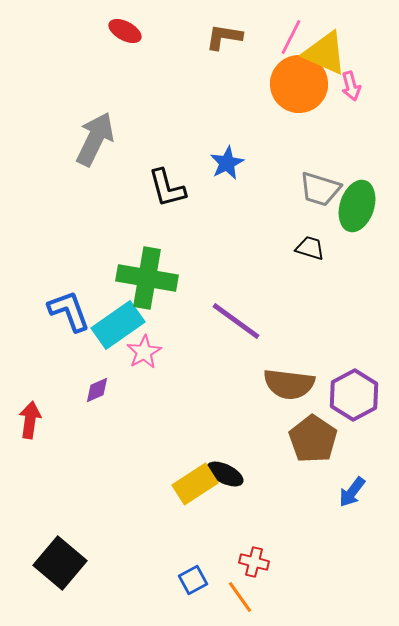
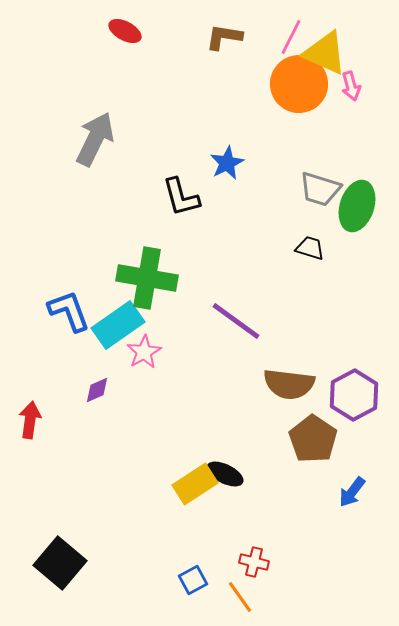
black L-shape: moved 14 px right, 9 px down
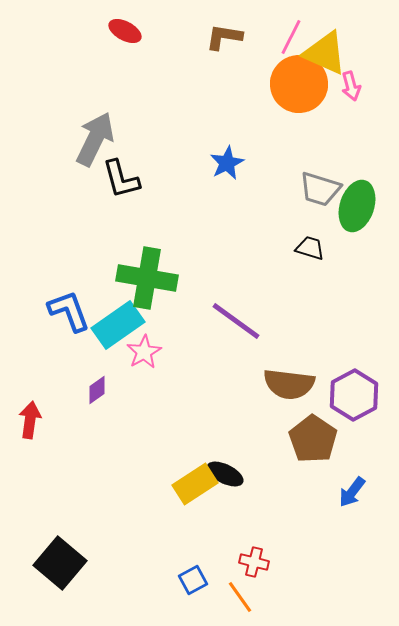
black L-shape: moved 60 px left, 18 px up
purple diamond: rotated 12 degrees counterclockwise
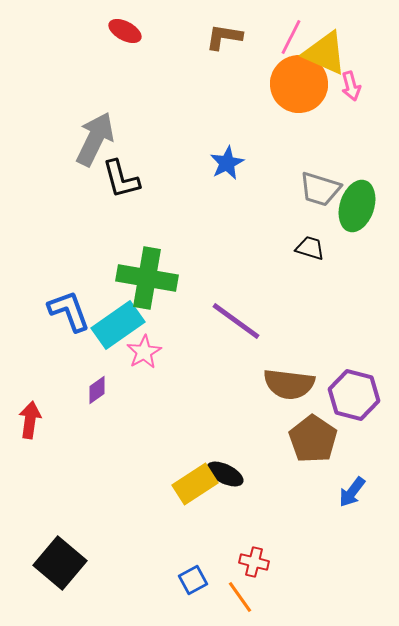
purple hexagon: rotated 18 degrees counterclockwise
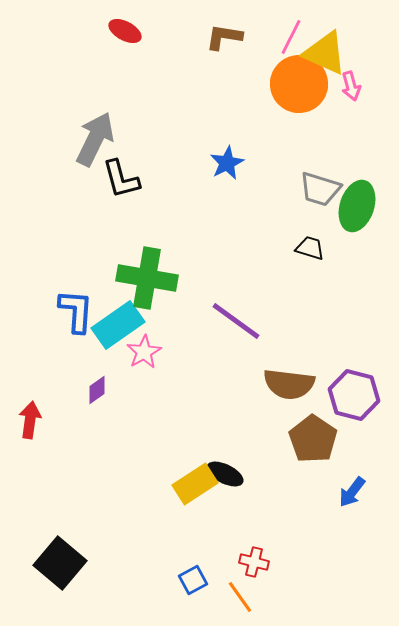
blue L-shape: moved 7 px right; rotated 24 degrees clockwise
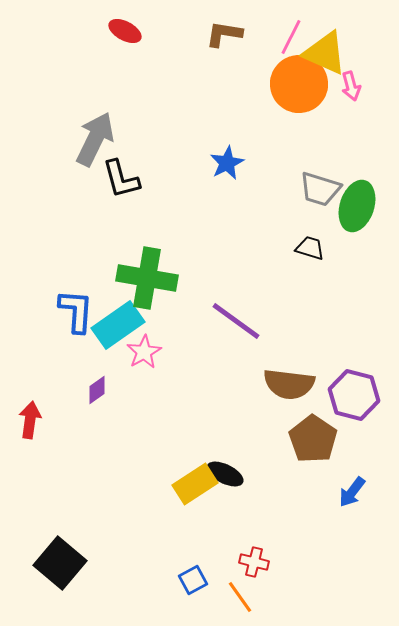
brown L-shape: moved 3 px up
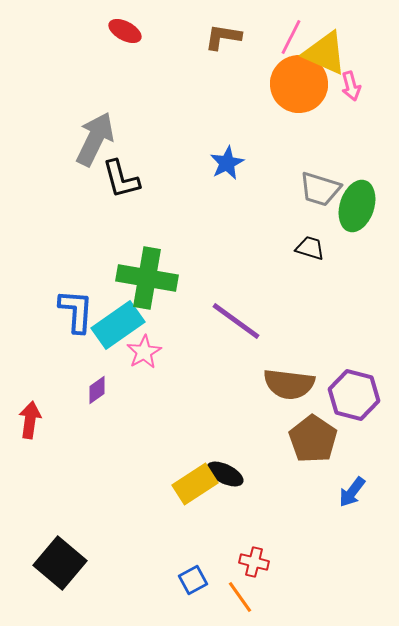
brown L-shape: moved 1 px left, 3 px down
